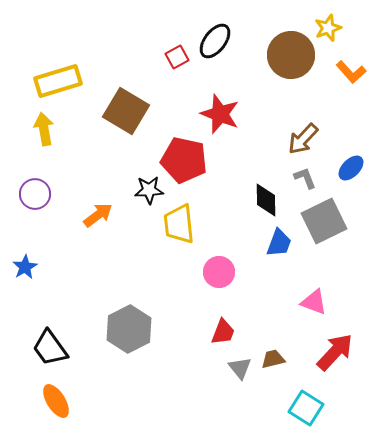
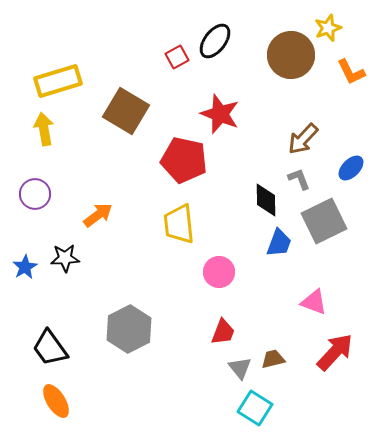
orange L-shape: rotated 16 degrees clockwise
gray L-shape: moved 6 px left, 1 px down
black star: moved 84 px left, 68 px down
cyan square: moved 51 px left
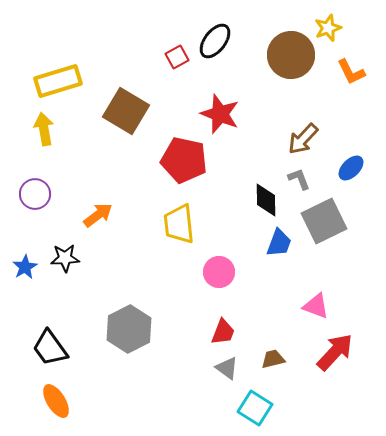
pink triangle: moved 2 px right, 4 px down
gray triangle: moved 13 px left; rotated 15 degrees counterclockwise
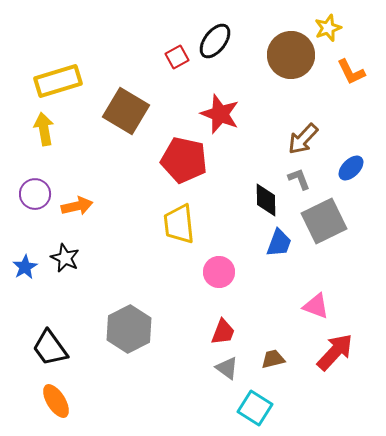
orange arrow: moved 21 px left, 9 px up; rotated 24 degrees clockwise
black star: rotated 28 degrees clockwise
